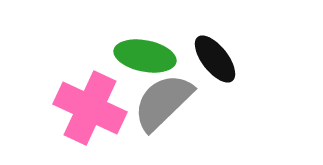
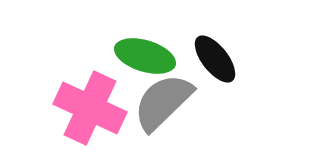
green ellipse: rotated 6 degrees clockwise
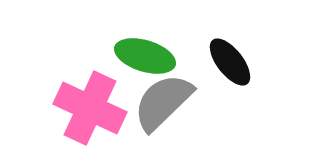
black ellipse: moved 15 px right, 3 px down
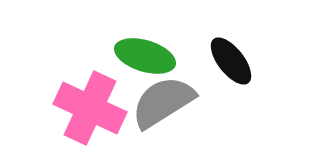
black ellipse: moved 1 px right, 1 px up
gray semicircle: rotated 12 degrees clockwise
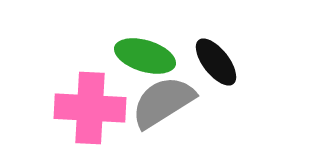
black ellipse: moved 15 px left, 1 px down
pink cross: rotated 22 degrees counterclockwise
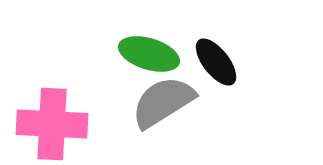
green ellipse: moved 4 px right, 2 px up
pink cross: moved 38 px left, 16 px down
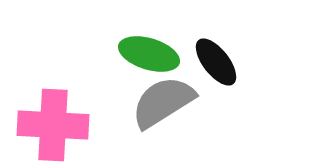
pink cross: moved 1 px right, 1 px down
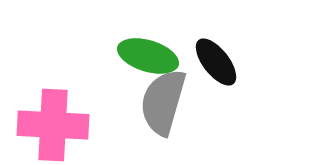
green ellipse: moved 1 px left, 2 px down
gray semicircle: rotated 42 degrees counterclockwise
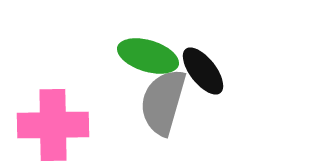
black ellipse: moved 13 px left, 9 px down
pink cross: rotated 4 degrees counterclockwise
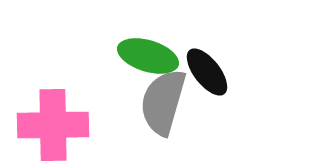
black ellipse: moved 4 px right, 1 px down
